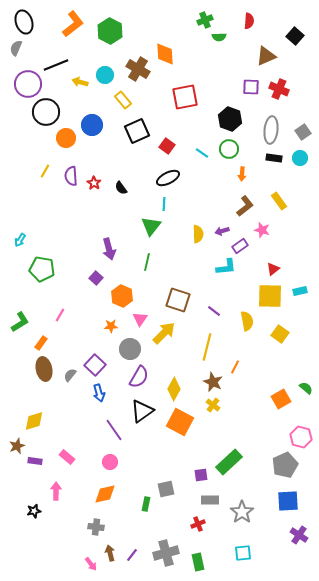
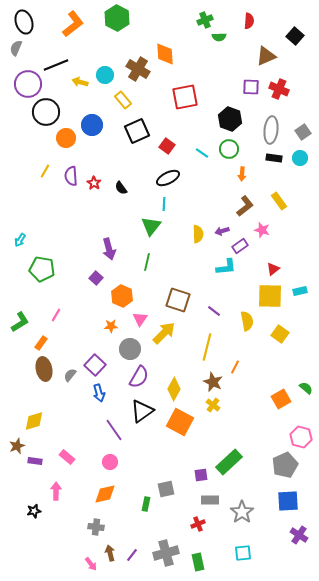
green hexagon at (110, 31): moved 7 px right, 13 px up
pink line at (60, 315): moved 4 px left
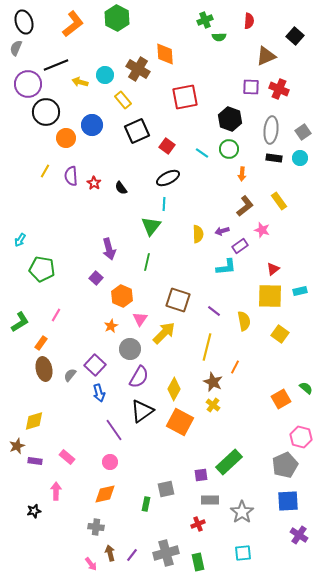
yellow semicircle at (247, 321): moved 3 px left
orange star at (111, 326): rotated 24 degrees counterclockwise
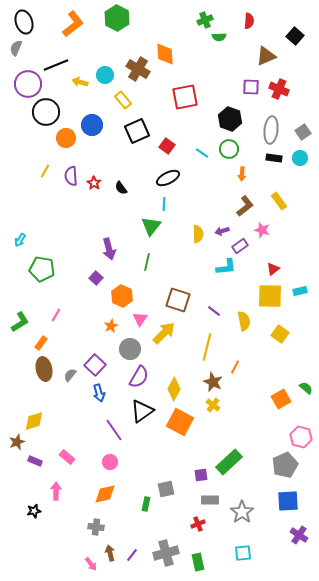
brown star at (17, 446): moved 4 px up
purple rectangle at (35, 461): rotated 16 degrees clockwise
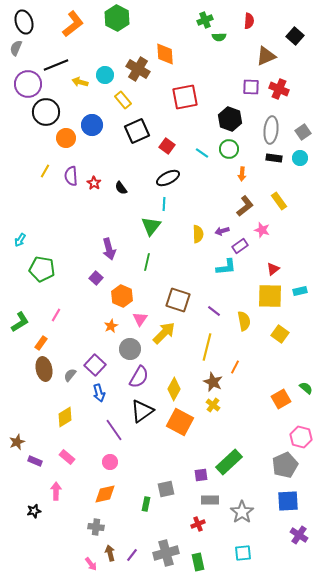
yellow diamond at (34, 421): moved 31 px right, 4 px up; rotated 15 degrees counterclockwise
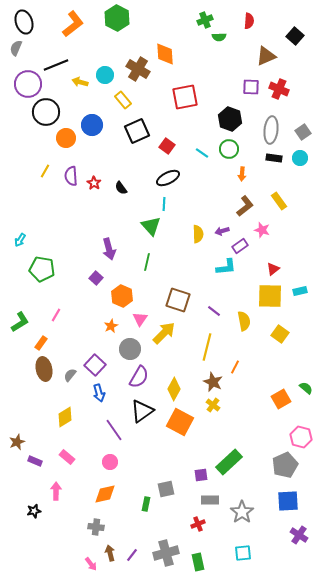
green triangle at (151, 226): rotated 20 degrees counterclockwise
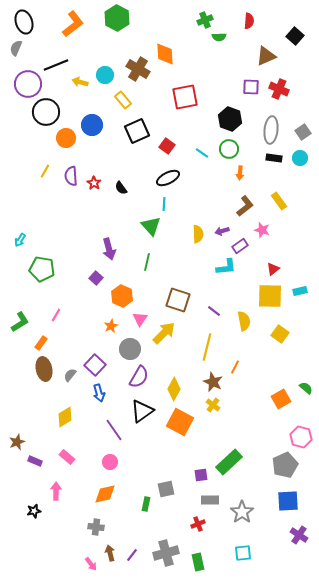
orange arrow at (242, 174): moved 2 px left, 1 px up
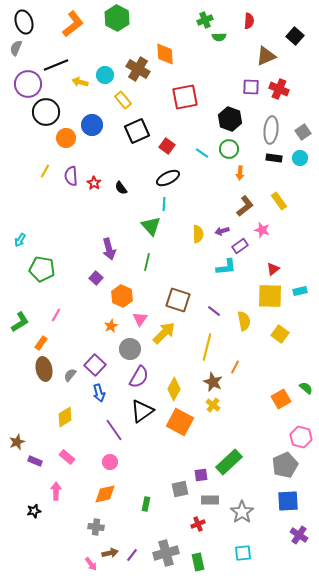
gray square at (166, 489): moved 14 px right
brown arrow at (110, 553): rotated 91 degrees clockwise
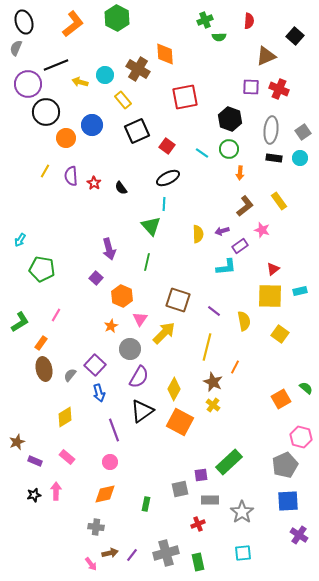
purple line at (114, 430): rotated 15 degrees clockwise
black star at (34, 511): moved 16 px up
